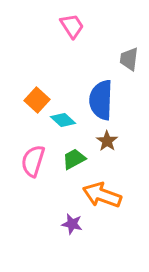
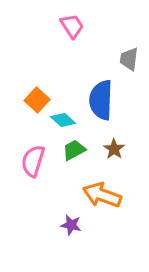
brown star: moved 7 px right, 8 px down
green trapezoid: moved 9 px up
purple star: moved 1 px left, 1 px down
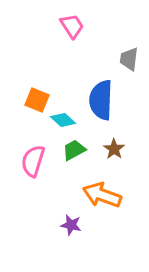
orange square: rotated 20 degrees counterclockwise
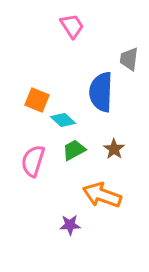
blue semicircle: moved 8 px up
purple star: moved 1 px left; rotated 15 degrees counterclockwise
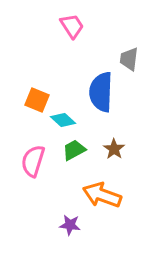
purple star: rotated 10 degrees clockwise
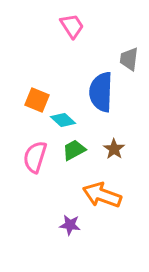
pink semicircle: moved 2 px right, 4 px up
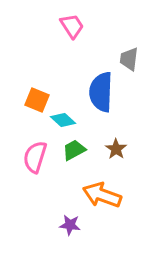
brown star: moved 2 px right
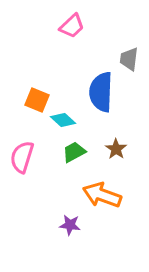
pink trapezoid: rotated 80 degrees clockwise
green trapezoid: moved 2 px down
pink semicircle: moved 13 px left
